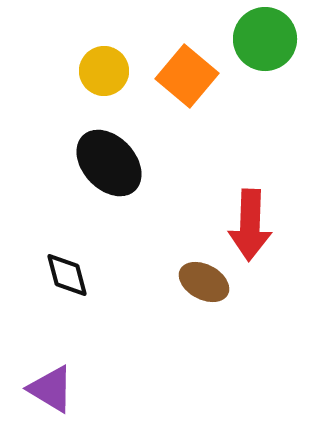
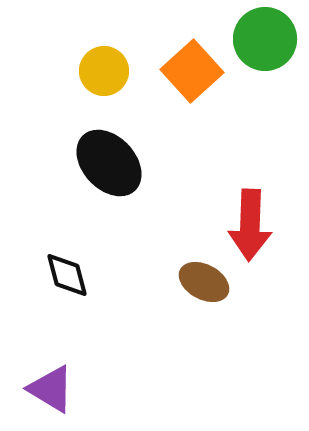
orange square: moved 5 px right, 5 px up; rotated 8 degrees clockwise
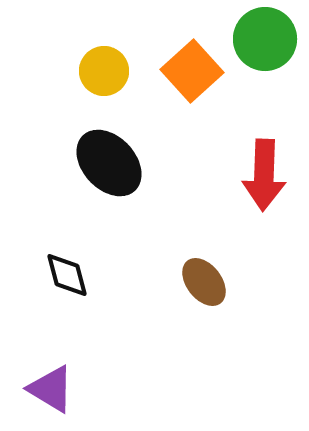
red arrow: moved 14 px right, 50 px up
brown ellipse: rotated 24 degrees clockwise
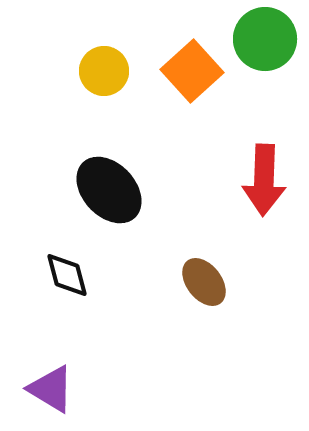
black ellipse: moved 27 px down
red arrow: moved 5 px down
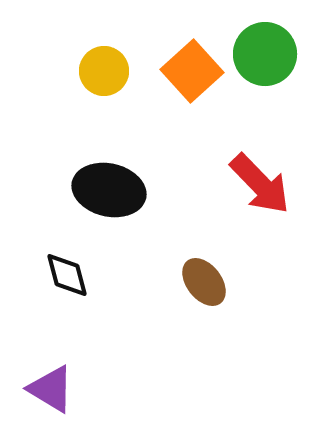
green circle: moved 15 px down
red arrow: moved 4 px left, 4 px down; rotated 46 degrees counterclockwise
black ellipse: rotated 34 degrees counterclockwise
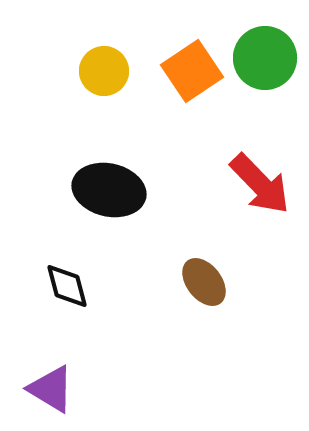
green circle: moved 4 px down
orange square: rotated 8 degrees clockwise
black diamond: moved 11 px down
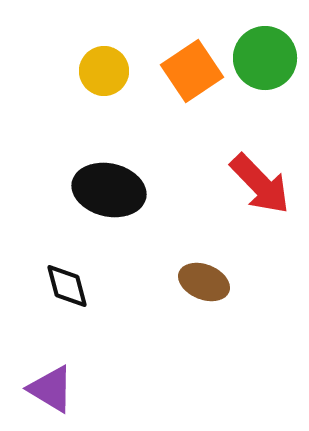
brown ellipse: rotated 30 degrees counterclockwise
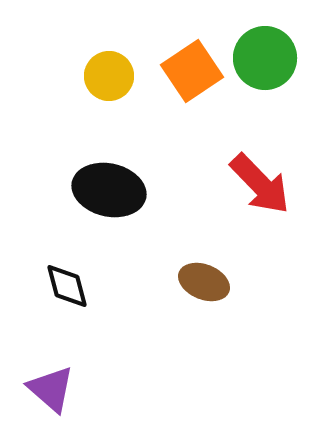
yellow circle: moved 5 px right, 5 px down
purple triangle: rotated 10 degrees clockwise
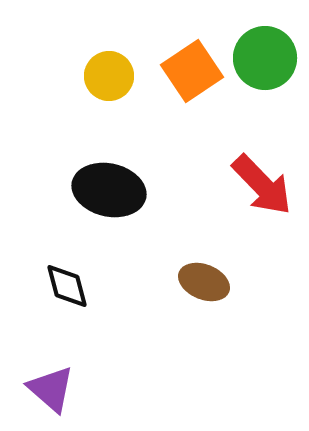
red arrow: moved 2 px right, 1 px down
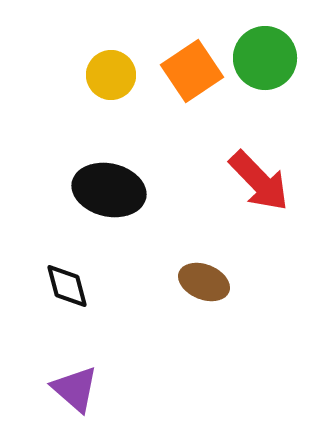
yellow circle: moved 2 px right, 1 px up
red arrow: moved 3 px left, 4 px up
purple triangle: moved 24 px right
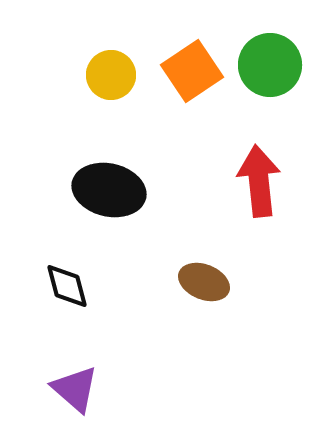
green circle: moved 5 px right, 7 px down
red arrow: rotated 142 degrees counterclockwise
